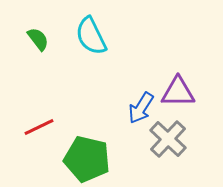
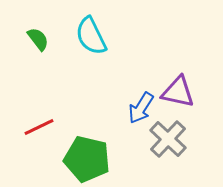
purple triangle: rotated 12 degrees clockwise
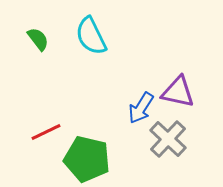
red line: moved 7 px right, 5 px down
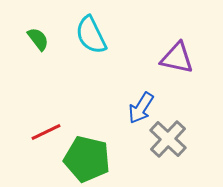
cyan semicircle: moved 1 px up
purple triangle: moved 1 px left, 34 px up
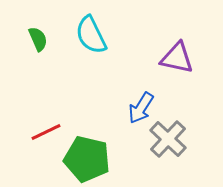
green semicircle: rotated 15 degrees clockwise
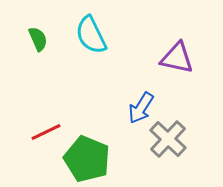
green pentagon: rotated 9 degrees clockwise
